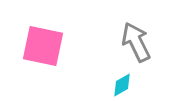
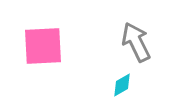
pink square: rotated 15 degrees counterclockwise
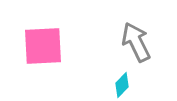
cyan diamond: rotated 15 degrees counterclockwise
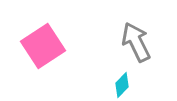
pink square: rotated 30 degrees counterclockwise
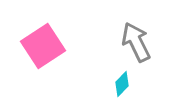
cyan diamond: moved 1 px up
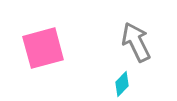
pink square: moved 2 px down; rotated 18 degrees clockwise
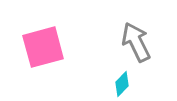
pink square: moved 1 px up
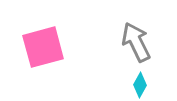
cyan diamond: moved 18 px right, 1 px down; rotated 15 degrees counterclockwise
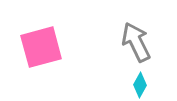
pink square: moved 2 px left
